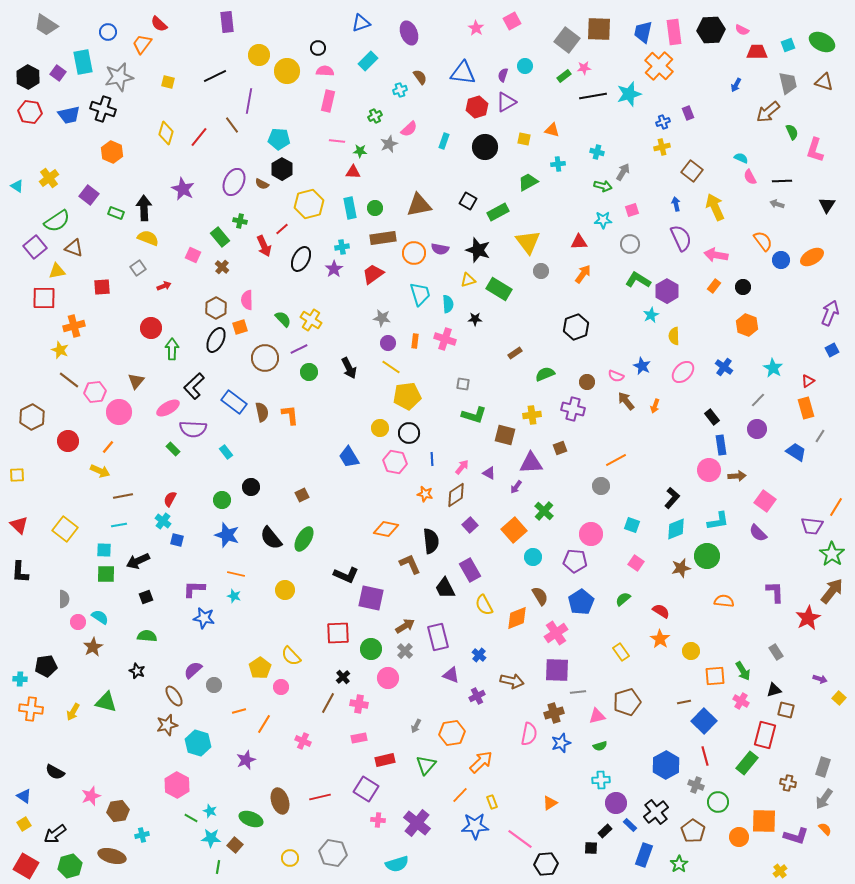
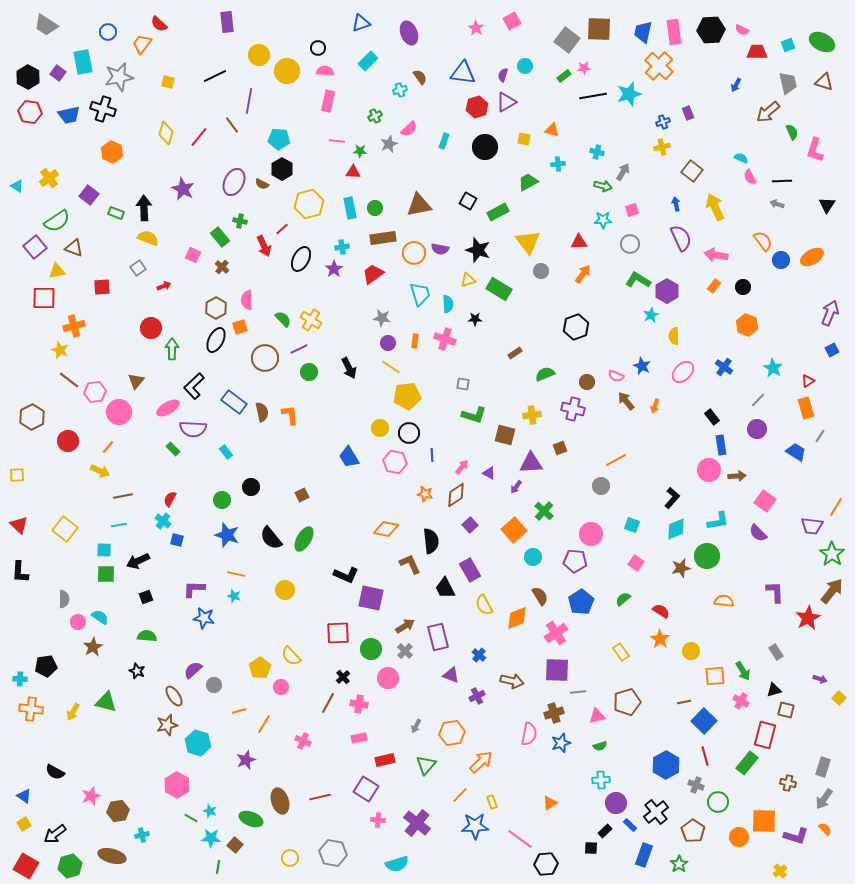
blue line at (432, 459): moved 4 px up
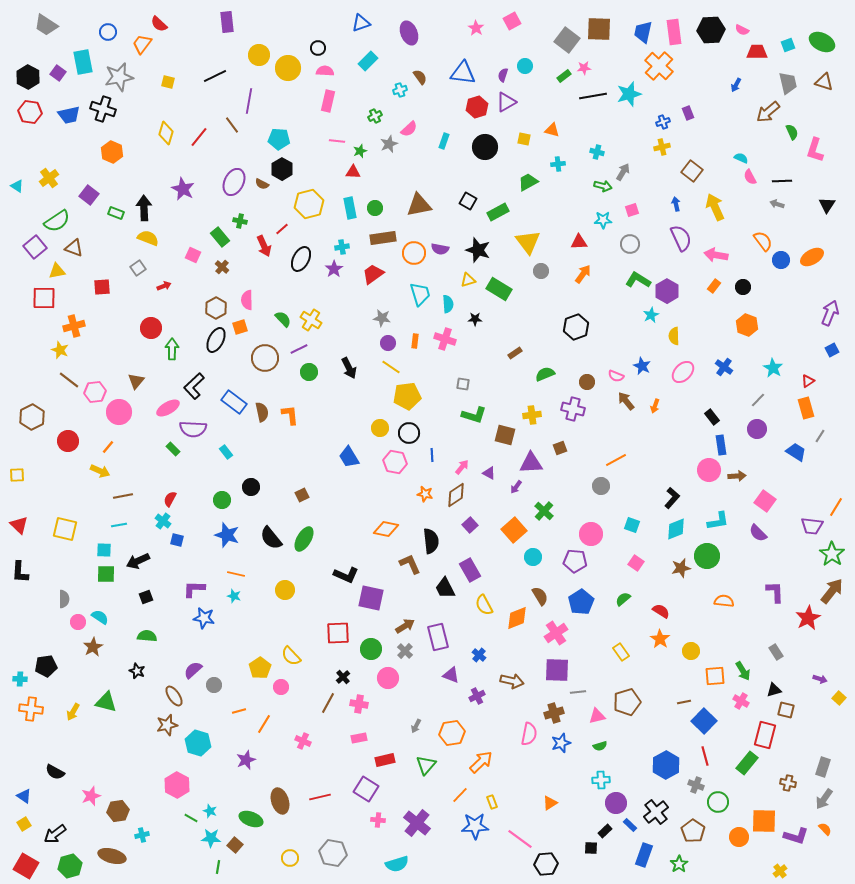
yellow circle at (287, 71): moved 1 px right, 3 px up
green star at (360, 151): rotated 24 degrees counterclockwise
yellow square at (65, 529): rotated 25 degrees counterclockwise
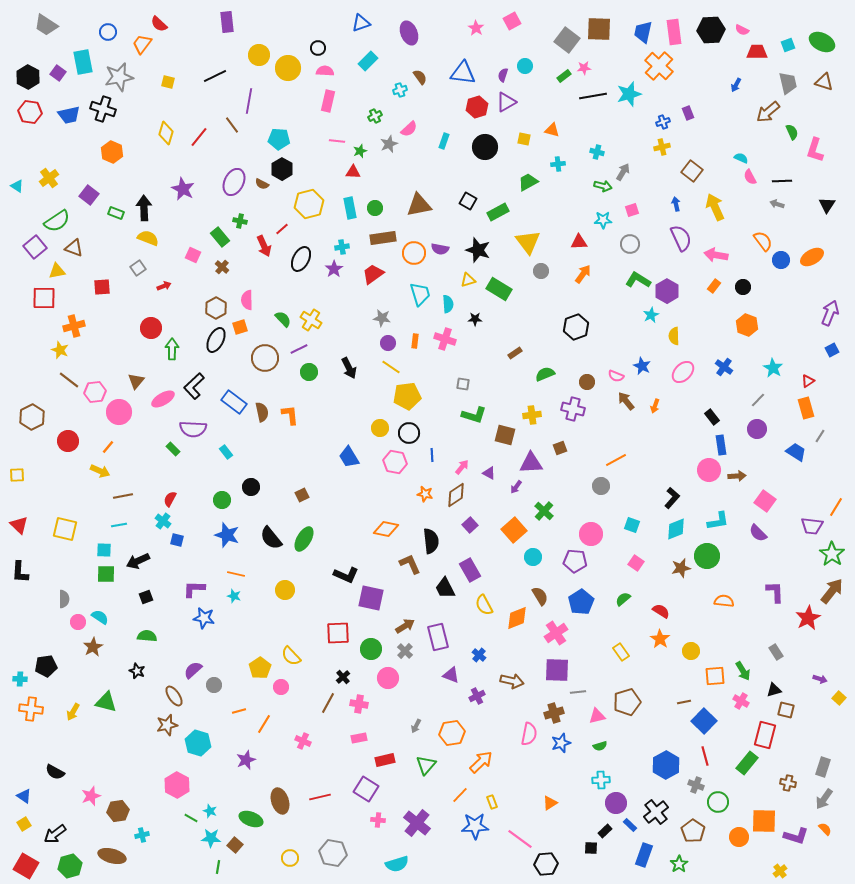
pink ellipse at (168, 408): moved 5 px left, 9 px up
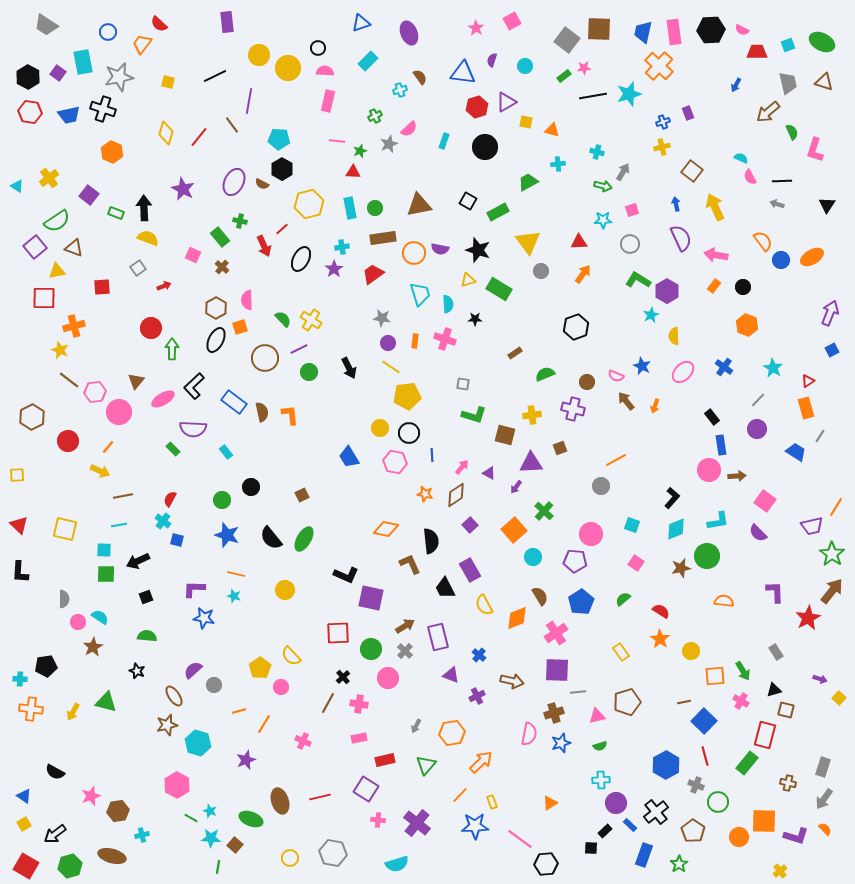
purple semicircle at (503, 75): moved 11 px left, 15 px up
yellow square at (524, 139): moved 2 px right, 17 px up
purple trapezoid at (812, 526): rotated 20 degrees counterclockwise
